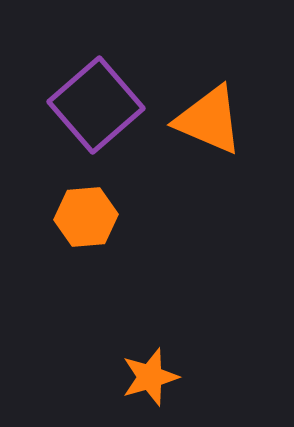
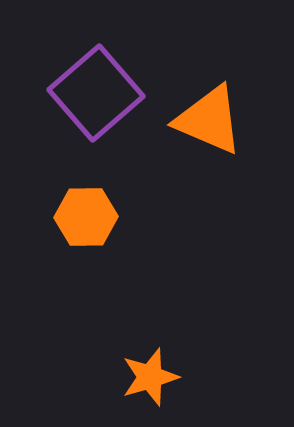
purple square: moved 12 px up
orange hexagon: rotated 4 degrees clockwise
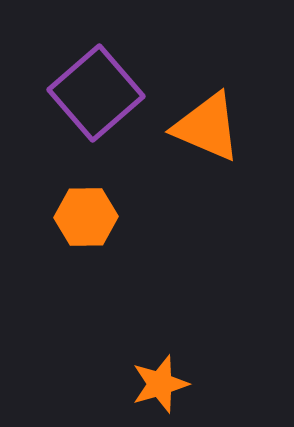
orange triangle: moved 2 px left, 7 px down
orange star: moved 10 px right, 7 px down
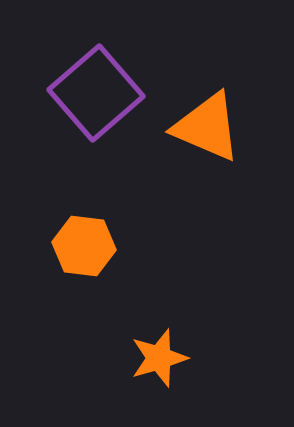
orange hexagon: moved 2 px left, 29 px down; rotated 8 degrees clockwise
orange star: moved 1 px left, 26 px up
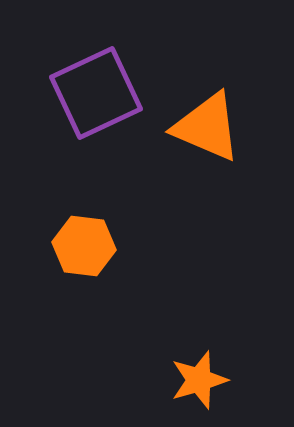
purple square: rotated 16 degrees clockwise
orange star: moved 40 px right, 22 px down
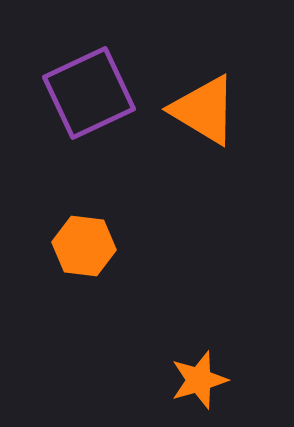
purple square: moved 7 px left
orange triangle: moved 3 px left, 17 px up; rotated 8 degrees clockwise
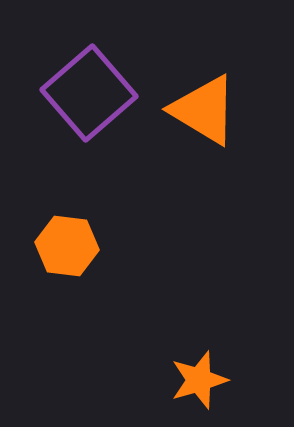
purple square: rotated 16 degrees counterclockwise
orange hexagon: moved 17 px left
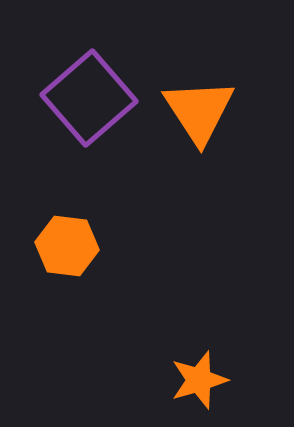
purple square: moved 5 px down
orange triangle: moved 5 px left, 1 px down; rotated 26 degrees clockwise
